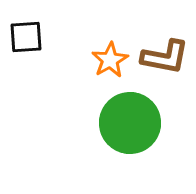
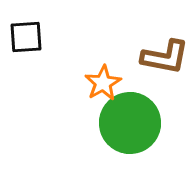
orange star: moved 7 px left, 23 px down
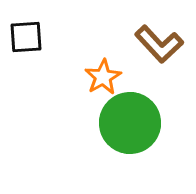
brown L-shape: moved 6 px left, 13 px up; rotated 36 degrees clockwise
orange star: moved 6 px up
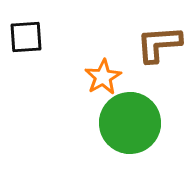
brown L-shape: rotated 129 degrees clockwise
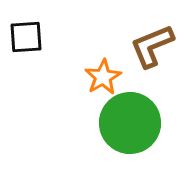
brown L-shape: moved 7 px left, 2 px down; rotated 18 degrees counterclockwise
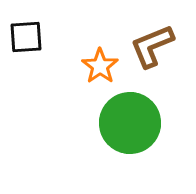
orange star: moved 3 px left, 11 px up; rotated 6 degrees counterclockwise
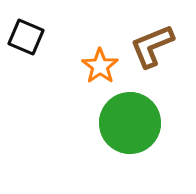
black square: rotated 27 degrees clockwise
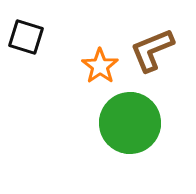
black square: rotated 6 degrees counterclockwise
brown L-shape: moved 4 px down
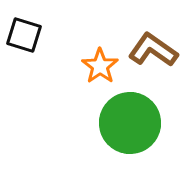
black square: moved 2 px left, 2 px up
brown L-shape: moved 1 px right; rotated 57 degrees clockwise
